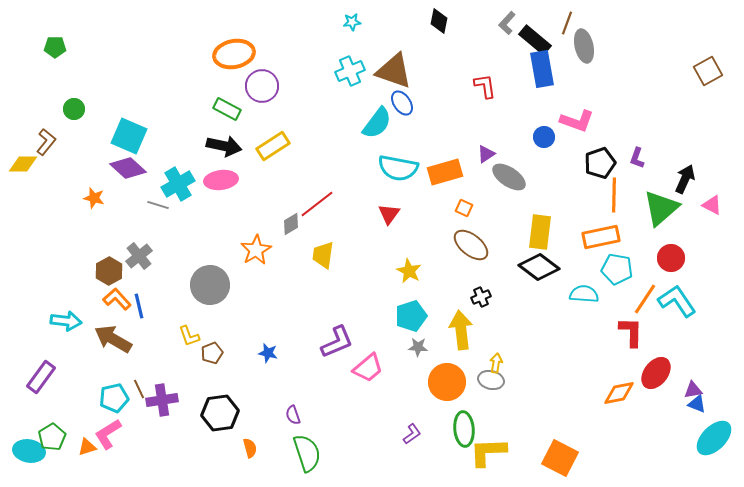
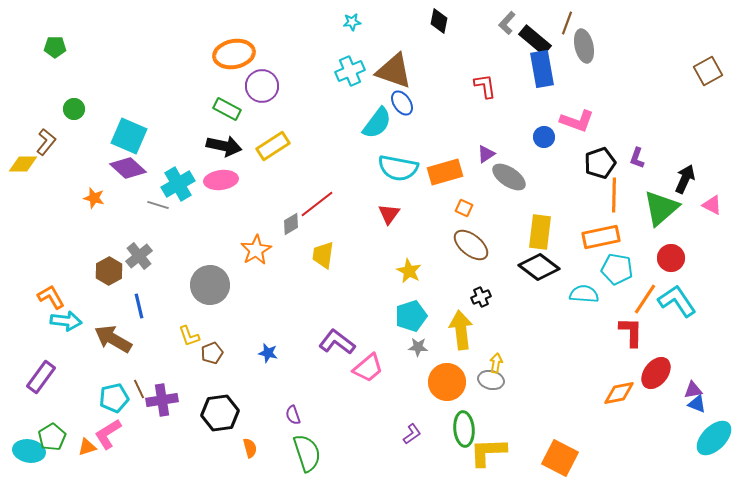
orange L-shape at (117, 299): moved 66 px left, 2 px up; rotated 12 degrees clockwise
purple L-shape at (337, 342): rotated 120 degrees counterclockwise
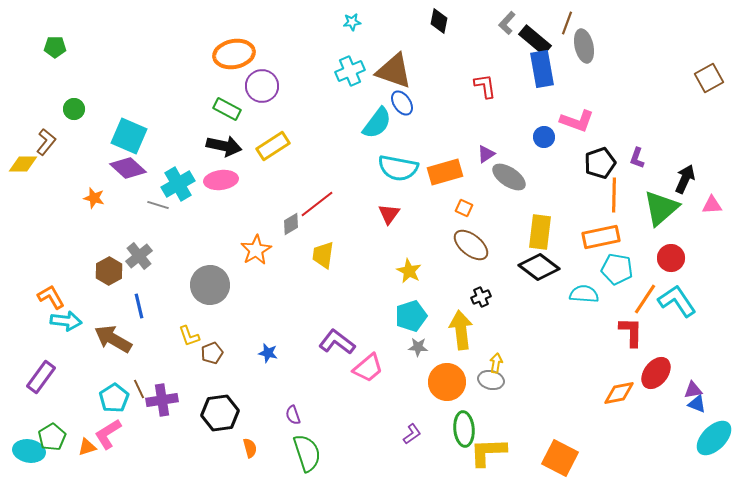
brown square at (708, 71): moved 1 px right, 7 px down
pink triangle at (712, 205): rotated 30 degrees counterclockwise
cyan pentagon at (114, 398): rotated 20 degrees counterclockwise
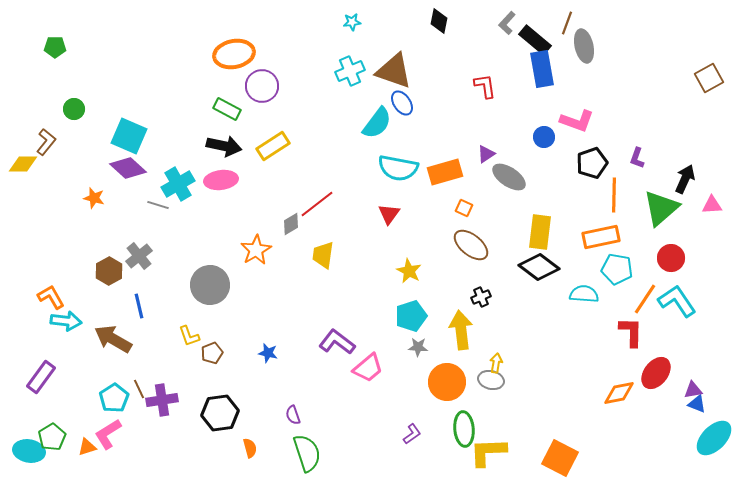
black pentagon at (600, 163): moved 8 px left
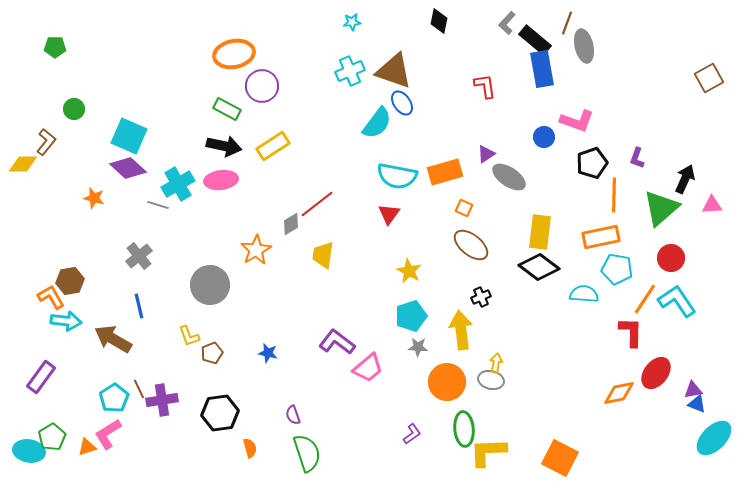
cyan semicircle at (398, 168): moved 1 px left, 8 px down
brown hexagon at (109, 271): moved 39 px left, 10 px down; rotated 20 degrees clockwise
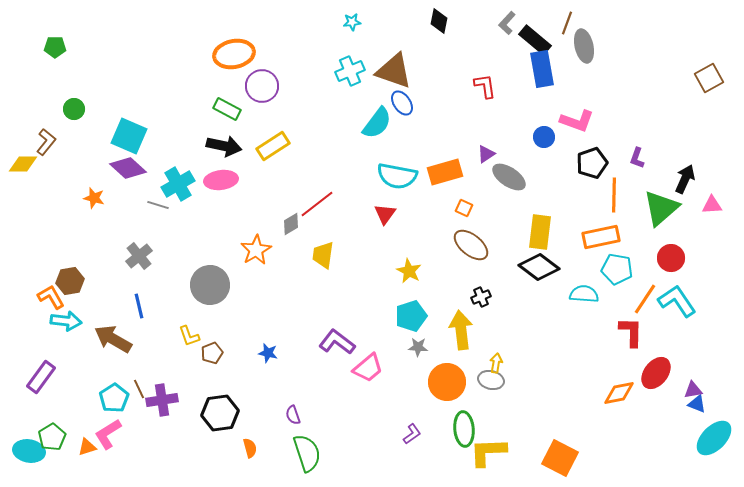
red triangle at (389, 214): moved 4 px left
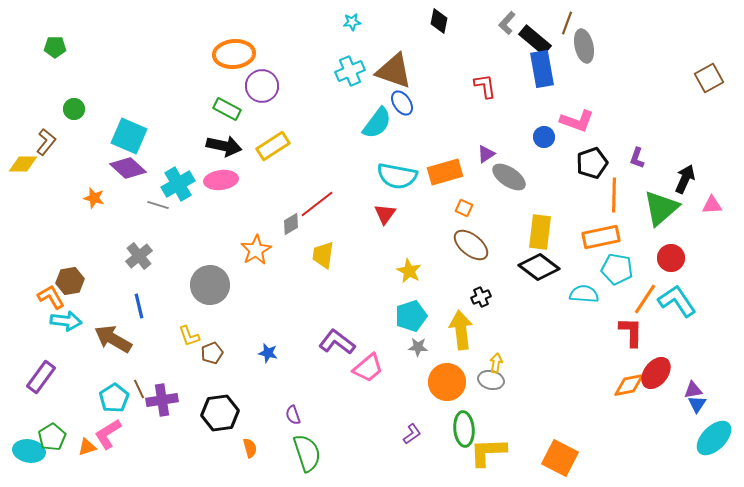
orange ellipse at (234, 54): rotated 6 degrees clockwise
orange diamond at (619, 393): moved 10 px right, 8 px up
blue triangle at (697, 404): rotated 42 degrees clockwise
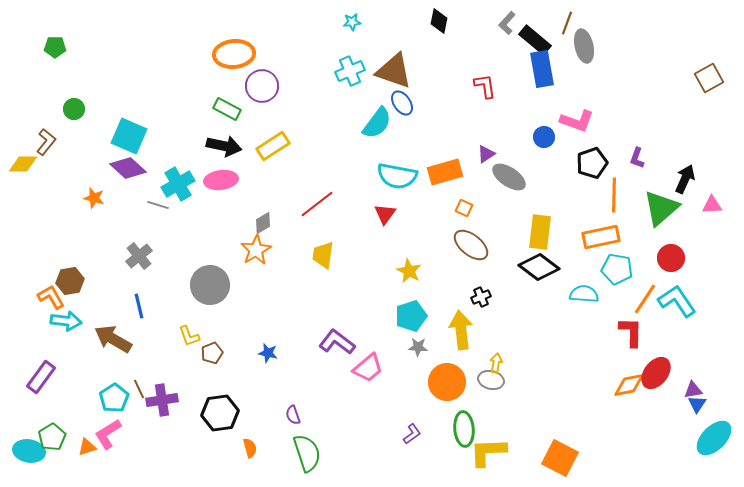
gray diamond at (291, 224): moved 28 px left, 1 px up
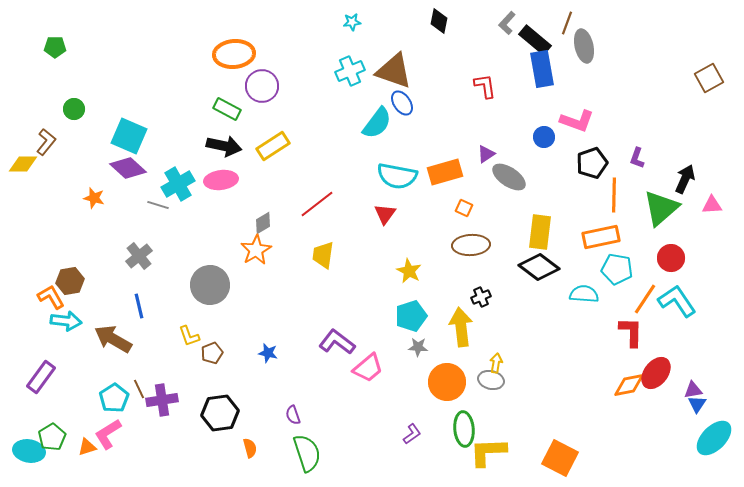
brown ellipse at (471, 245): rotated 42 degrees counterclockwise
yellow arrow at (461, 330): moved 3 px up
